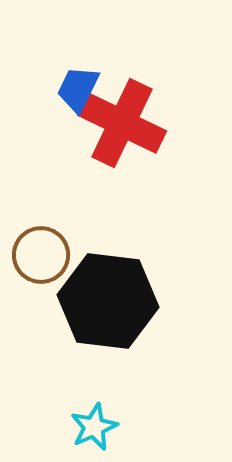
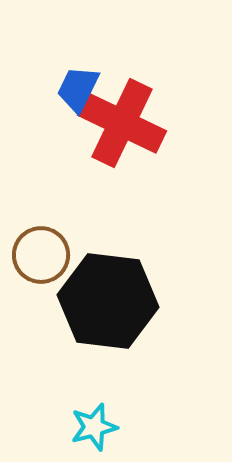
cyan star: rotated 9 degrees clockwise
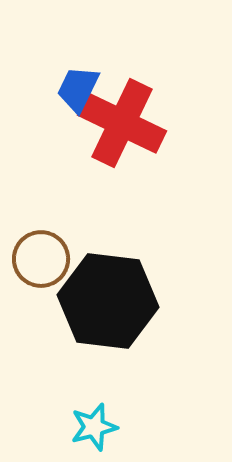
brown circle: moved 4 px down
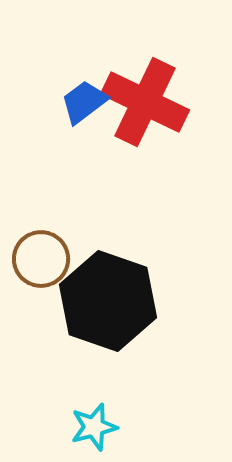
blue trapezoid: moved 6 px right, 13 px down; rotated 27 degrees clockwise
red cross: moved 23 px right, 21 px up
black hexagon: rotated 12 degrees clockwise
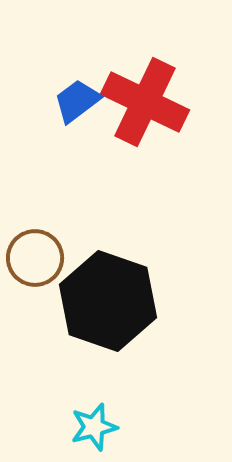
blue trapezoid: moved 7 px left, 1 px up
brown circle: moved 6 px left, 1 px up
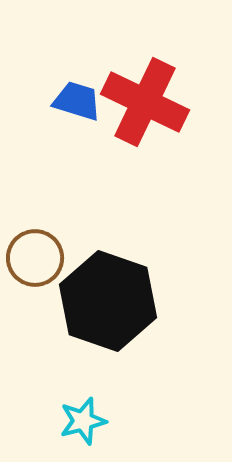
blue trapezoid: rotated 54 degrees clockwise
cyan star: moved 11 px left, 6 px up
